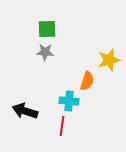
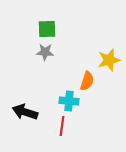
black arrow: moved 1 px down
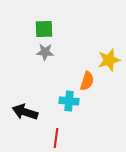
green square: moved 3 px left
red line: moved 6 px left, 12 px down
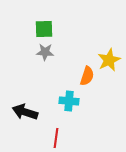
yellow star: rotated 10 degrees counterclockwise
orange semicircle: moved 5 px up
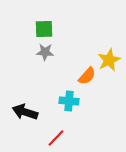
orange semicircle: rotated 24 degrees clockwise
red line: rotated 36 degrees clockwise
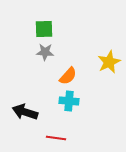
yellow star: moved 2 px down
orange semicircle: moved 19 px left
red line: rotated 54 degrees clockwise
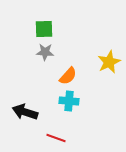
red line: rotated 12 degrees clockwise
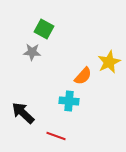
green square: rotated 30 degrees clockwise
gray star: moved 13 px left
orange semicircle: moved 15 px right
black arrow: moved 2 px left, 1 px down; rotated 25 degrees clockwise
red line: moved 2 px up
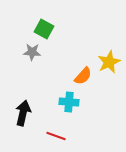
cyan cross: moved 1 px down
black arrow: rotated 60 degrees clockwise
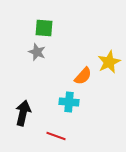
green square: moved 1 px up; rotated 24 degrees counterclockwise
gray star: moved 5 px right; rotated 18 degrees clockwise
